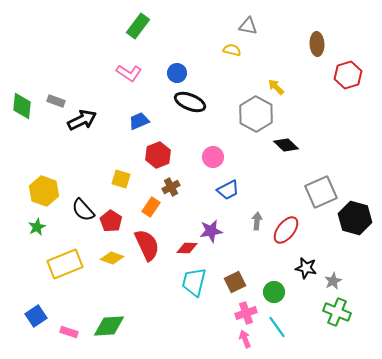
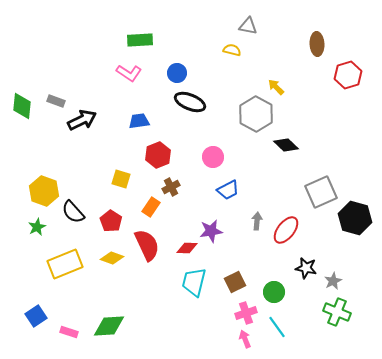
green rectangle at (138, 26): moved 2 px right, 14 px down; rotated 50 degrees clockwise
blue trapezoid at (139, 121): rotated 15 degrees clockwise
black semicircle at (83, 210): moved 10 px left, 2 px down
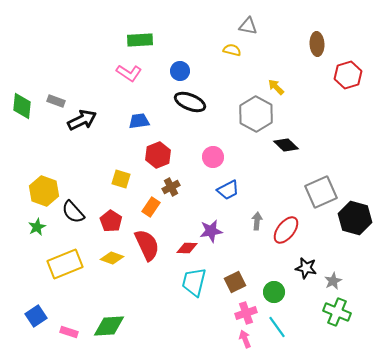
blue circle at (177, 73): moved 3 px right, 2 px up
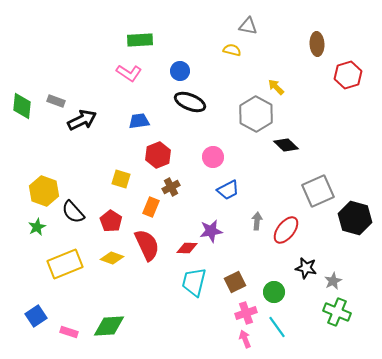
gray square at (321, 192): moved 3 px left, 1 px up
orange rectangle at (151, 207): rotated 12 degrees counterclockwise
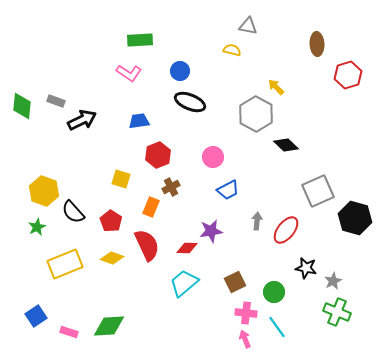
cyan trapezoid at (194, 282): moved 10 px left, 1 px down; rotated 36 degrees clockwise
pink cross at (246, 313): rotated 25 degrees clockwise
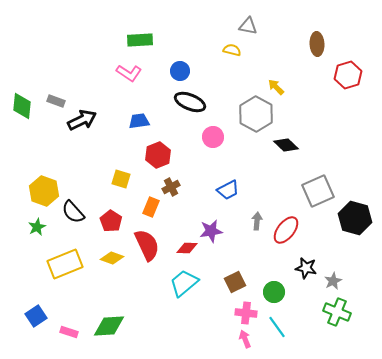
pink circle at (213, 157): moved 20 px up
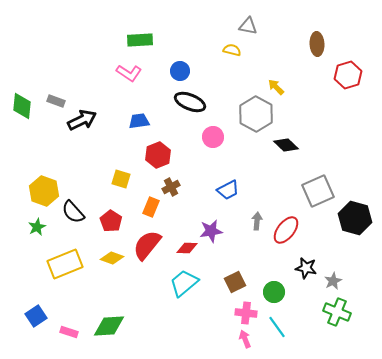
red semicircle at (147, 245): rotated 116 degrees counterclockwise
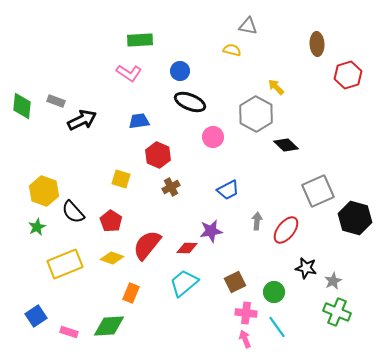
red hexagon at (158, 155): rotated 15 degrees counterclockwise
orange rectangle at (151, 207): moved 20 px left, 86 px down
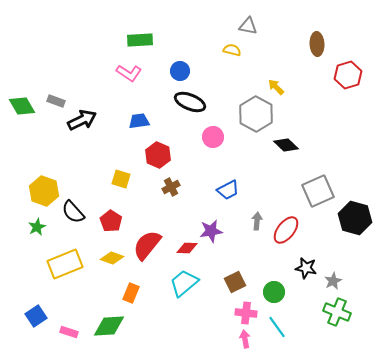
green diamond at (22, 106): rotated 36 degrees counterclockwise
pink arrow at (245, 339): rotated 12 degrees clockwise
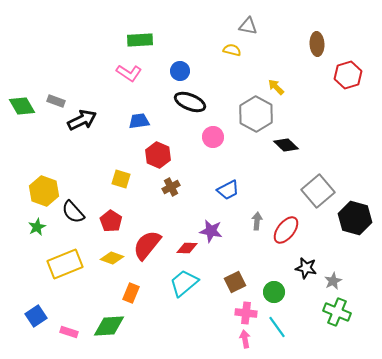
gray square at (318, 191): rotated 16 degrees counterclockwise
purple star at (211, 231): rotated 20 degrees clockwise
